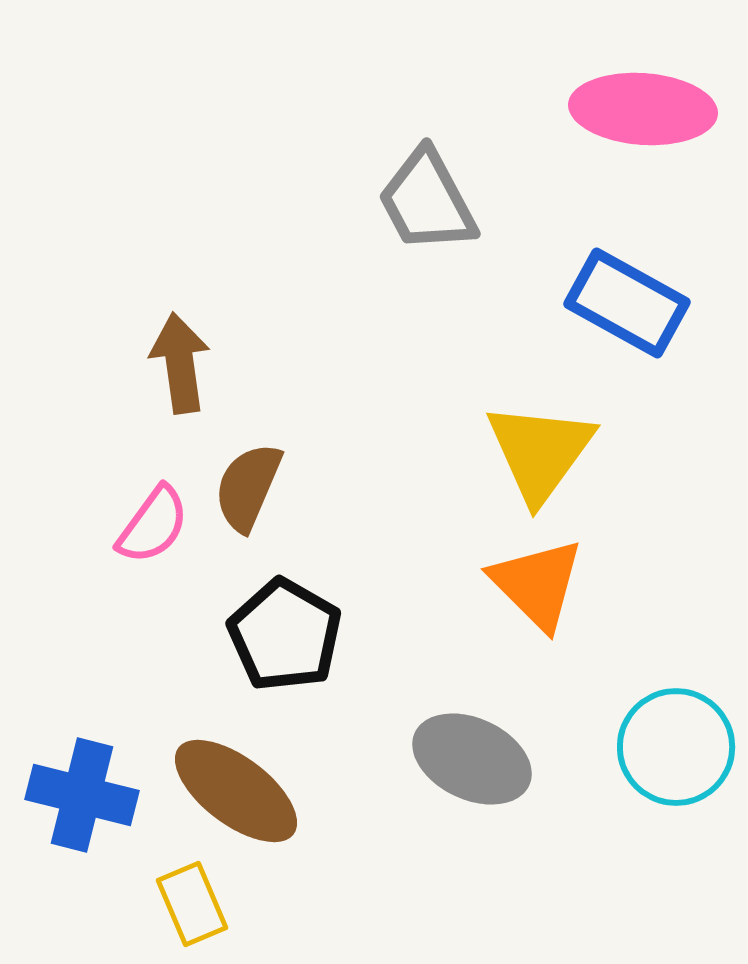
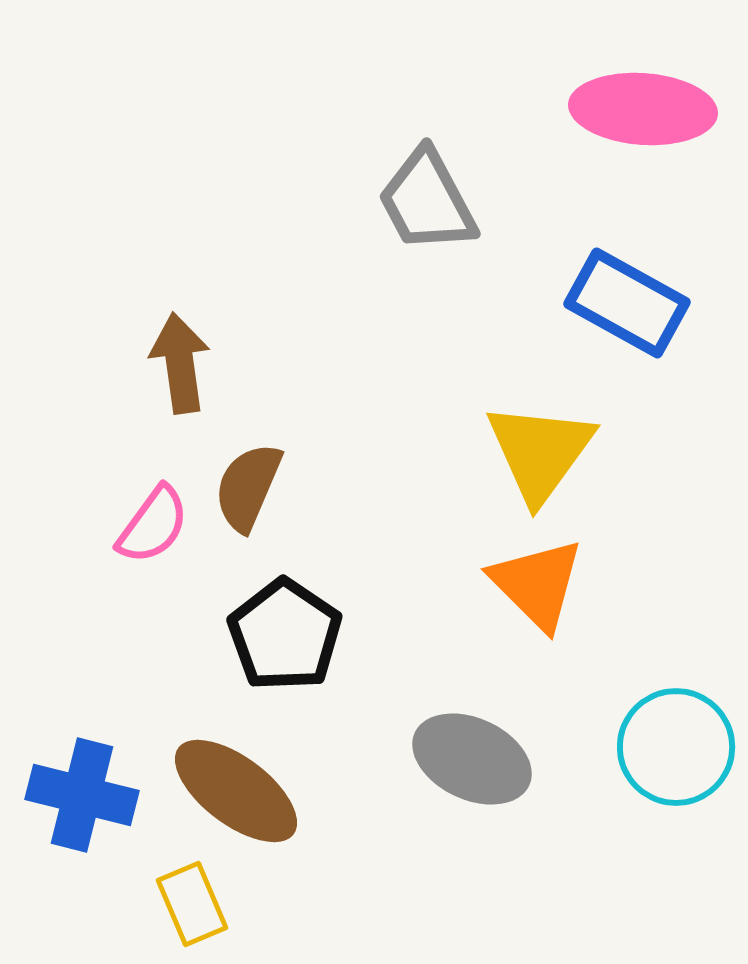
black pentagon: rotated 4 degrees clockwise
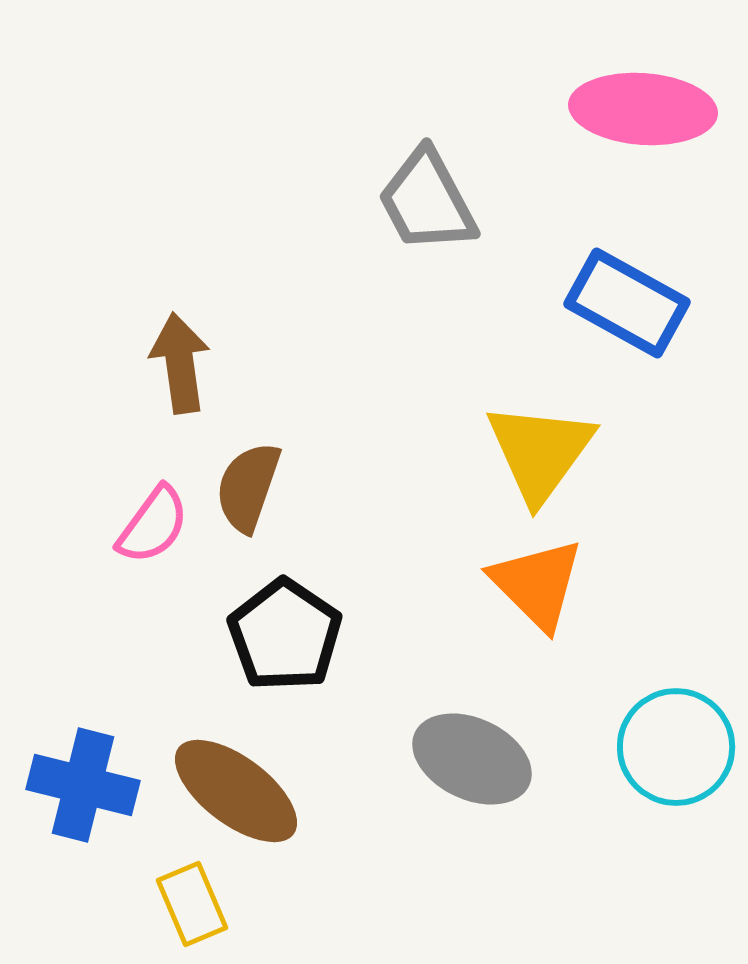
brown semicircle: rotated 4 degrees counterclockwise
blue cross: moved 1 px right, 10 px up
